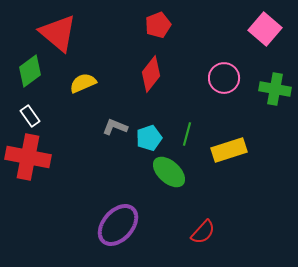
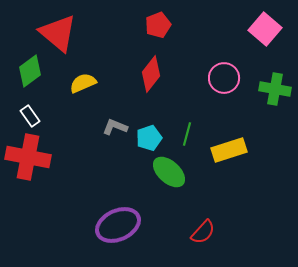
purple ellipse: rotated 24 degrees clockwise
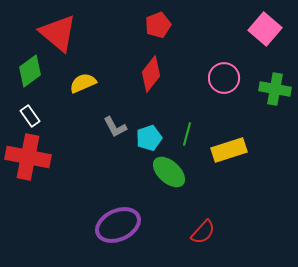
gray L-shape: rotated 140 degrees counterclockwise
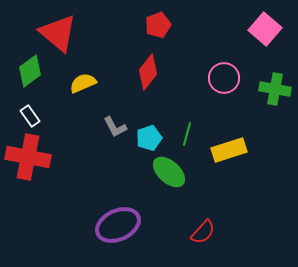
red diamond: moved 3 px left, 2 px up
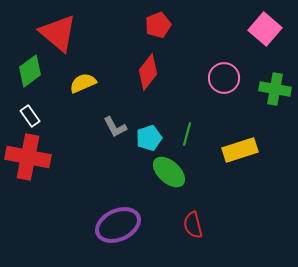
yellow rectangle: moved 11 px right
red semicircle: moved 10 px left, 7 px up; rotated 124 degrees clockwise
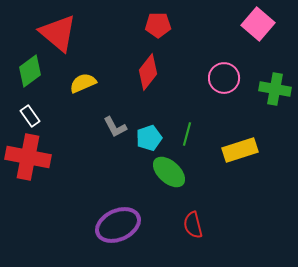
red pentagon: rotated 20 degrees clockwise
pink square: moved 7 px left, 5 px up
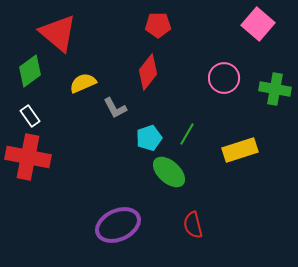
gray L-shape: moved 19 px up
green line: rotated 15 degrees clockwise
